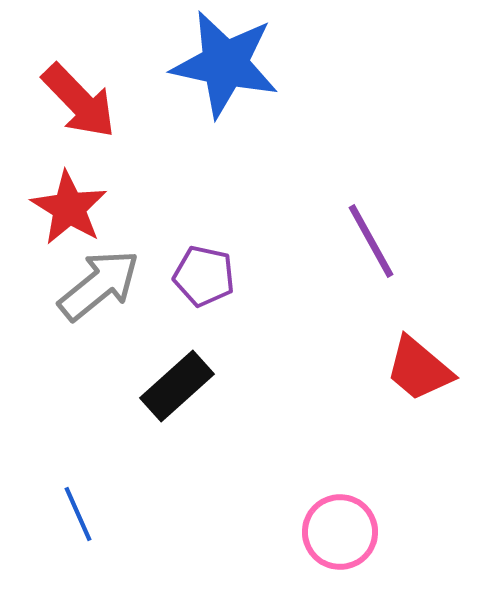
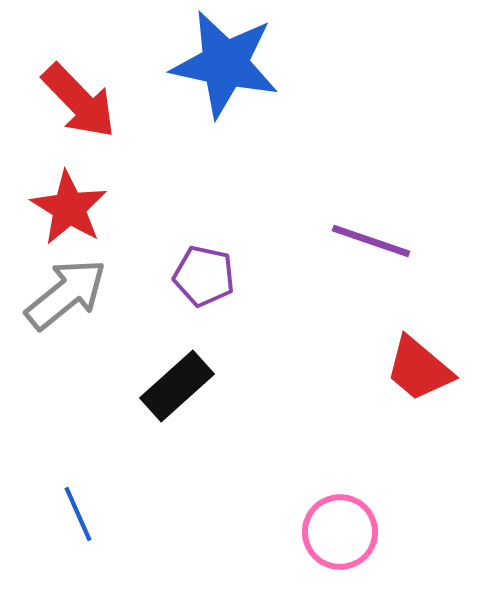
purple line: rotated 42 degrees counterclockwise
gray arrow: moved 33 px left, 9 px down
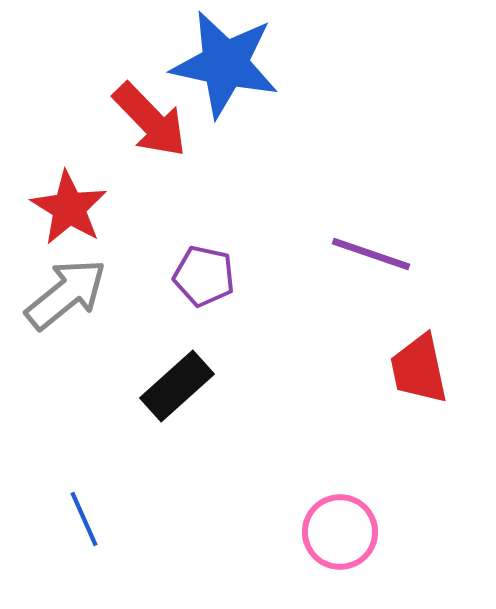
red arrow: moved 71 px right, 19 px down
purple line: moved 13 px down
red trapezoid: rotated 38 degrees clockwise
blue line: moved 6 px right, 5 px down
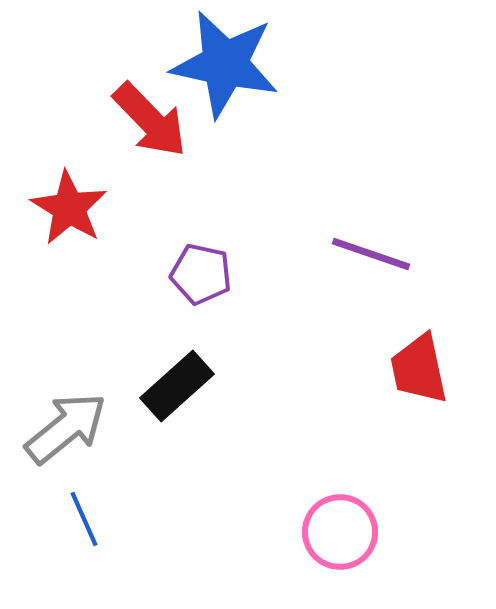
purple pentagon: moved 3 px left, 2 px up
gray arrow: moved 134 px down
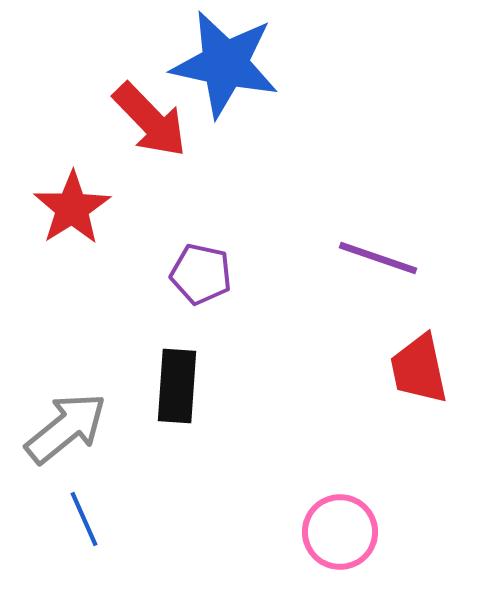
red star: moved 3 px right; rotated 8 degrees clockwise
purple line: moved 7 px right, 4 px down
black rectangle: rotated 44 degrees counterclockwise
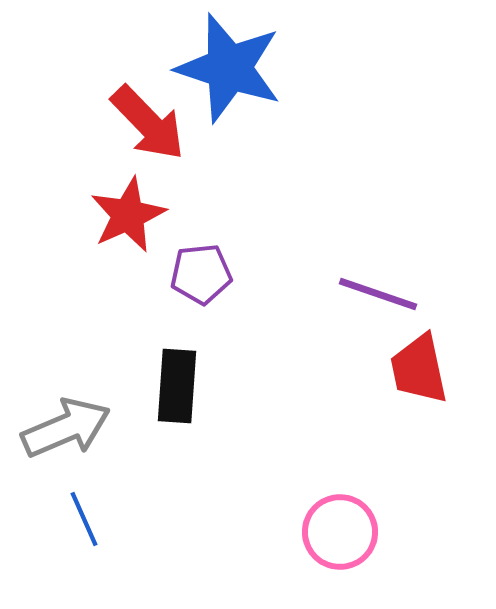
blue star: moved 4 px right, 4 px down; rotated 6 degrees clockwise
red arrow: moved 2 px left, 3 px down
red star: moved 56 px right, 7 px down; rotated 8 degrees clockwise
purple line: moved 36 px down
purple pentagon: rotated 18 degrees counterclockwise
gray arrow: rotated 16 degrees clockwise
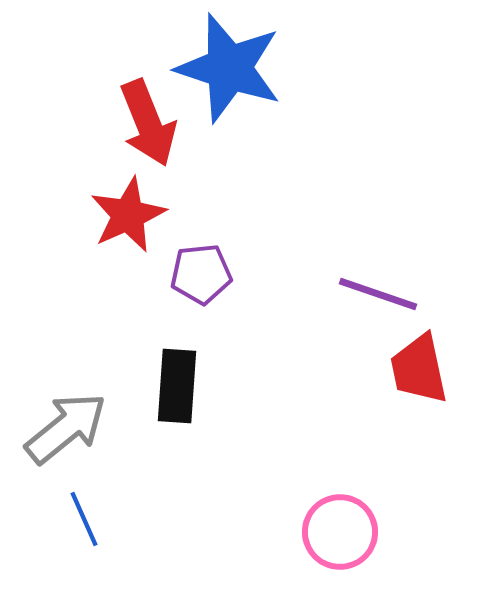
red arrow: rotated 22 degrees clockwise
gray arrow: rotated 16 degrees counterclockwise
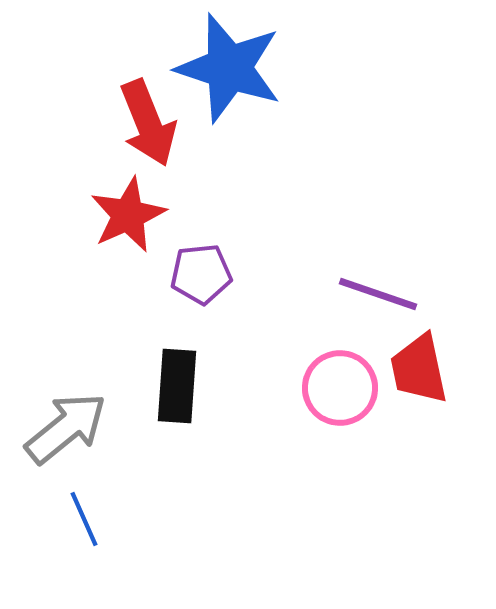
pink circle: moved 144 px up
